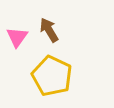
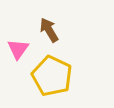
pink triangle: moved 1 px right, 12 px down
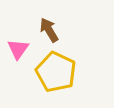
yellow pentagon: moved 4 px right, 4 px up
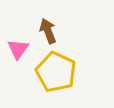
brown arrow: moved 1 px left, 1 px down; rotated 10 degrees clockwise
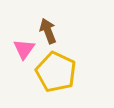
pink triangle: moved 6 px right
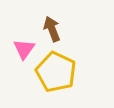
brown arrow: moved 4 px right, 2 px up
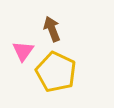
pink triangle: moved 1 px left, 2 px down
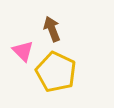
pink triangle: rotated 20 degrees counterclockwise
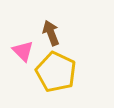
brown arrow: moved 1 px left, 4 px down
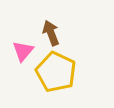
pink triangle: rotated 25 degrees clockwise
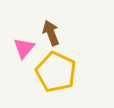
pink triangle: moved 1 px right, 3 px up
